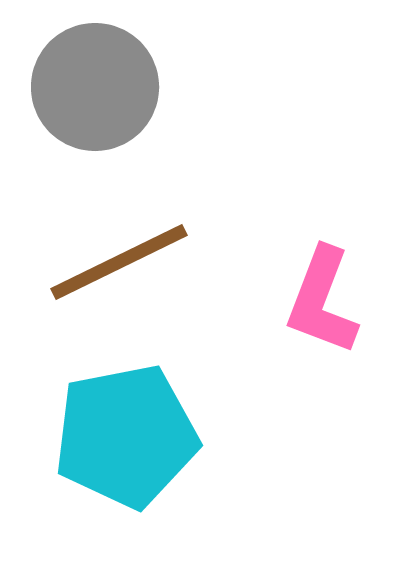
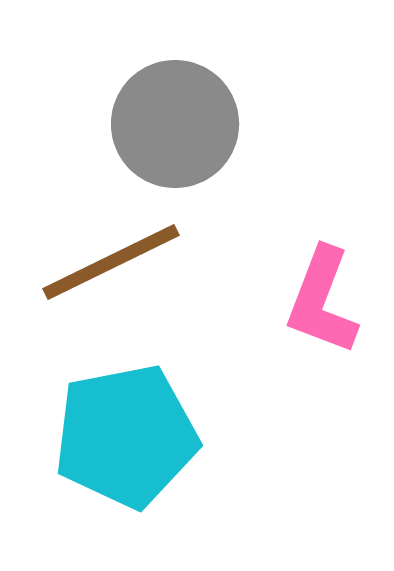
gray circle: moved 80 px right, 37 px down
brown line: moved 8 px left
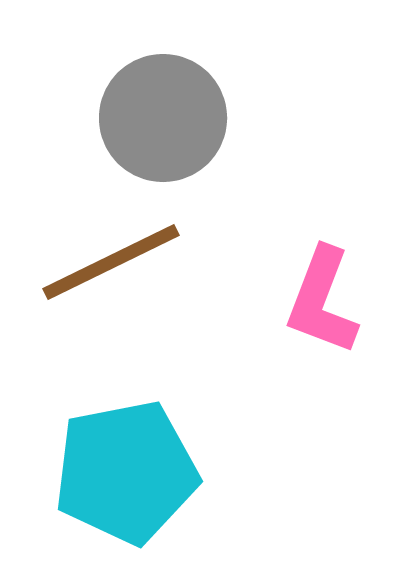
gray circle: moved 12 px left, 6 px up
cyan pentagon: moved 36 px down
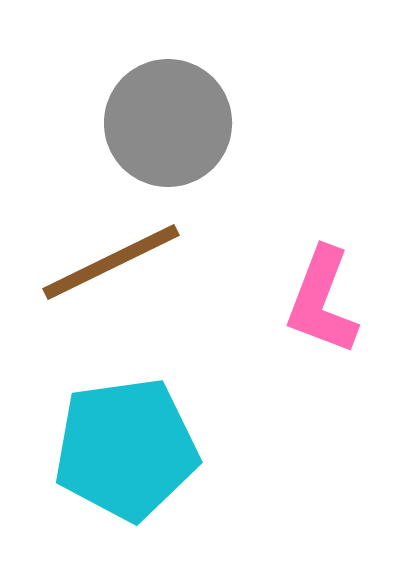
gray circle: moved 5 px right, 5 px down
cyan pentagon: moved 23 px up; rotated 3 degrees clockwise
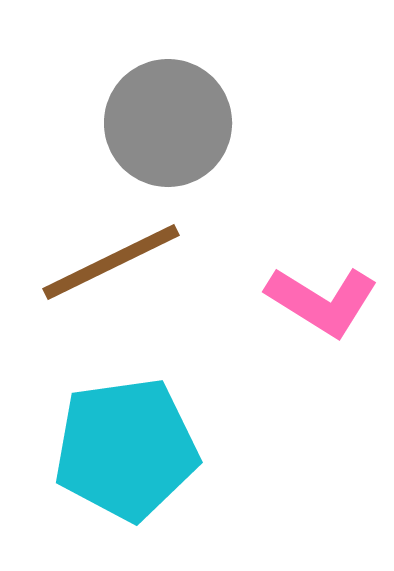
pink L-shape: rotated 79 degrees counterclockwise
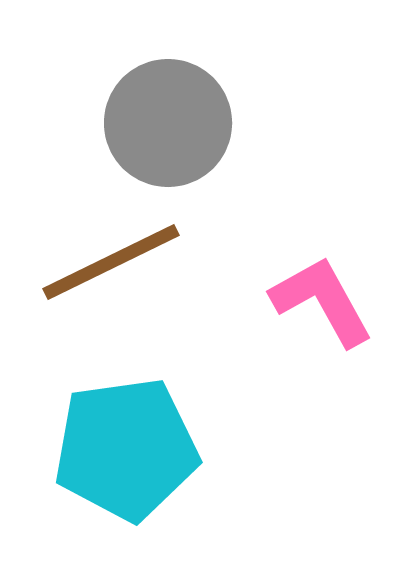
pink L-shape: rotated 151 degrees counterclockwise
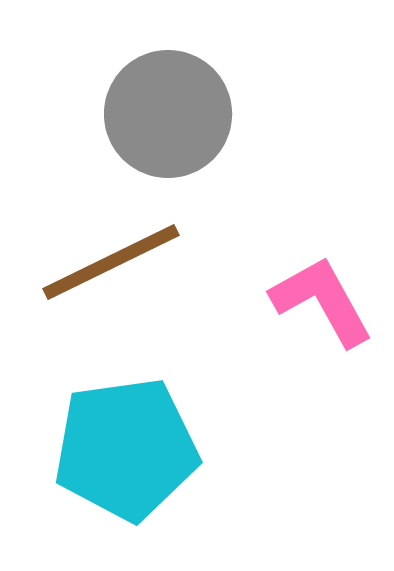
gray circle: moved 9 px up
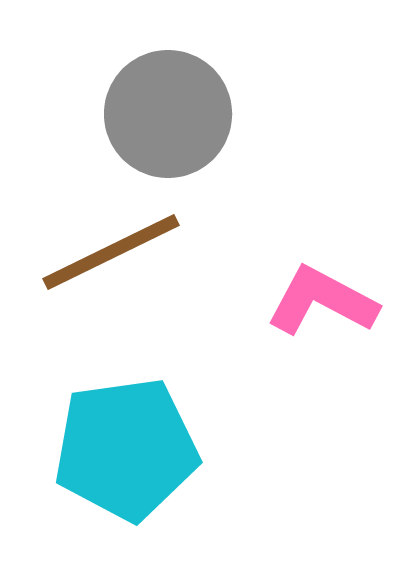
brown line: moved 10 px up
pink L-shape: rotated 33 degrees counterclockwise
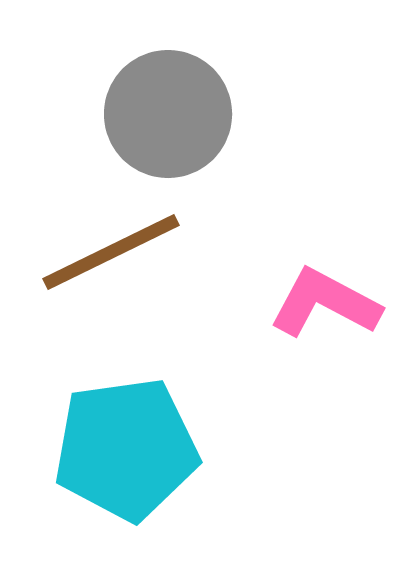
pink L-shape: moved 3 px right, 2 px down
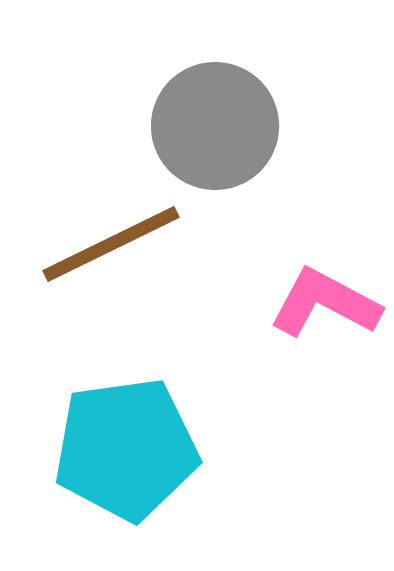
gray circle: moved 47 px right, 12 px down
brown line: moved 8 px up
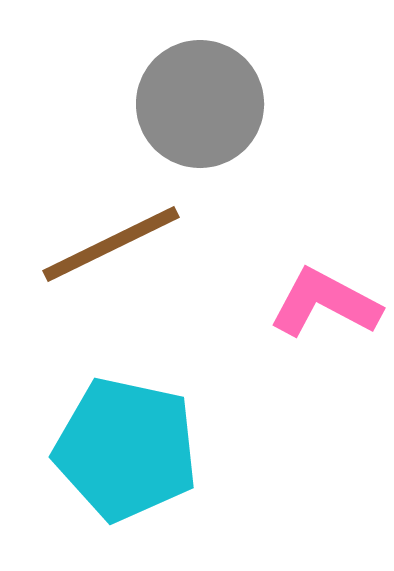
gray circle: moved 15 px left, 22 px up
cyan pentagon: rotated 20 degrees clockwise
